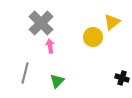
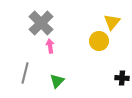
yellow triangle: rotated 12 degrees counterclockwise
yellow circle: moved 6 px right, 4 px down
black cross: rotated 16 degrees counterclockwise
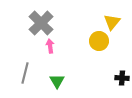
green triangle: rotated 14 degrees counterclockwise
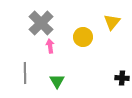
yellow circle: moved 16 px left, 4 px up
gray line: rotated 15 degrees counterclockwise
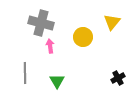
gray cross: rotated 30 degrees counterclockwise
black cross: moved 4 px left; rotated 32 degrees counterclockwise
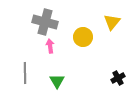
gray cross: moved 4 px right, 1 px up
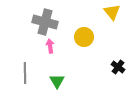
yellow triangle: moved 10 px up; rotated 18 degrees counterclockwise
yellow circle: moved 1 px right
black cross: moved 11 px up; rotated 24 degrees counterclockwise
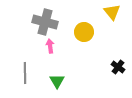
yellow circle: moved 5 px up
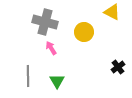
yellow triangle: rotated 24 degrees counterclockwise
pink arrow: moved 1 px right, 2 px down; rotated 24 degrees counterclockwise
black cross: rotated 16 degrees clockwise
gray line: moved 3 px right, 3 px down
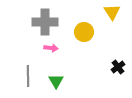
yellow triangle: rotated 30 degrees clockwise
gray cross: rotated 15 degrees counterclockwise
pink arrow: rotated 128 degrees clockwise
green triangle: moved 1 px left
